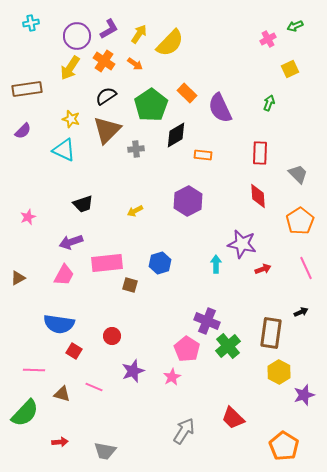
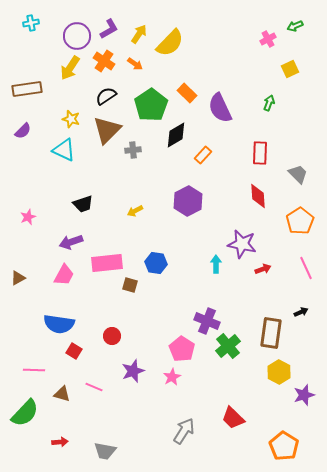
gray cross at (136, 149): moved 3 px left, 1 px down
orange rectangle at (203, 155): rotated 54 degrees counterclockwise
blue hexagon at (160, 263): moved 4 px left; rotated 25 degrees clockwise
pink pentagon at (187, 349): moved 5 px left
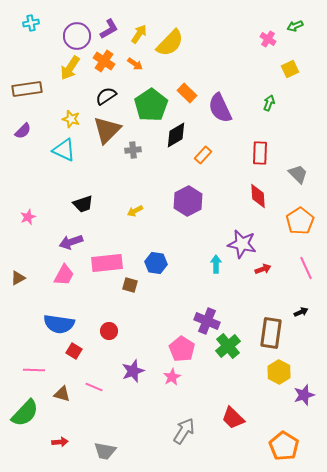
pink cross at (268, 39): rotated 28 degrees counterclockwise
red circle at (112, 336): moved 3 px left, 5 px up
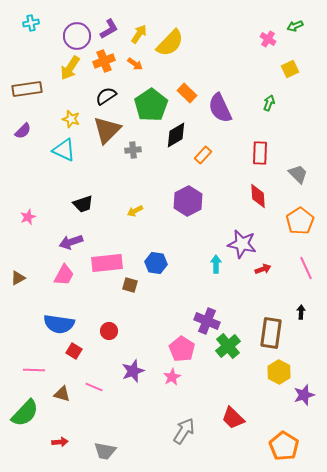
orange cross at (104, 61): rotated 35 degrees clockwise
black arrow at (301, 312): rotated 64 degrees counterclockwise
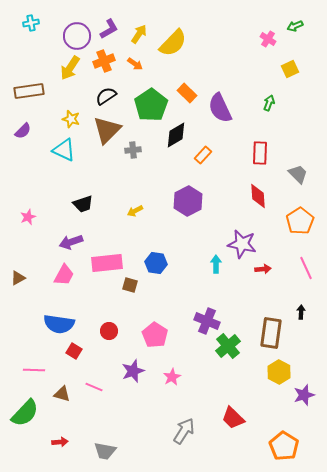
yellow semicircle at (170, 43): moved 3 px right
brown rectangle at (27, 89): moved 2 px right, 2 px down
red arrow at (263, 269): rotated 14 degrees clockwise
pink pentagon at (182, 349): moved 27 px left, 14 px up
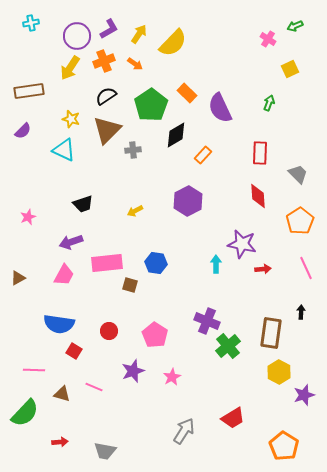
red trapezoid at (233, 418): rotated 75 degrees counterclockwise
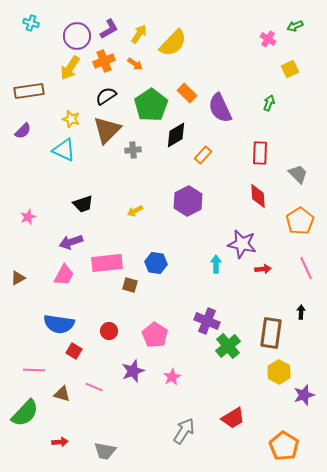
cyan cross at (31, 23): rotated 28 degrees clockwise
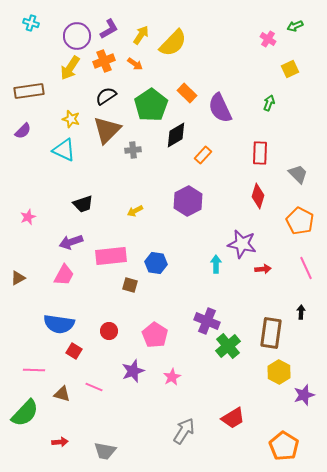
yellow arrow at (139, 34): moved 2 px right, 1 px down
red diamond at (258, 196): rotated 20 degrees clockwise
orange pentagon at (300, 221): rotated 12 degrees counterclockwise
pink rectangle at (107, 263): moved 4 px right, 7 px up
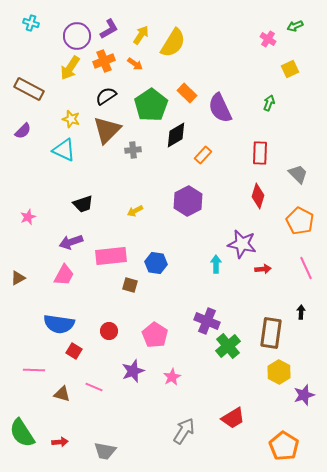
yellow semicircle at (173, 43): rotated 12 degrees counterclockwise
brown rectangle at (29, 91): moved 2 px up; rotated 36 degrees clockwise
green semicircle at (25, 413): moved 3 px left, 20 px down; rotated 104 degrees clockwise
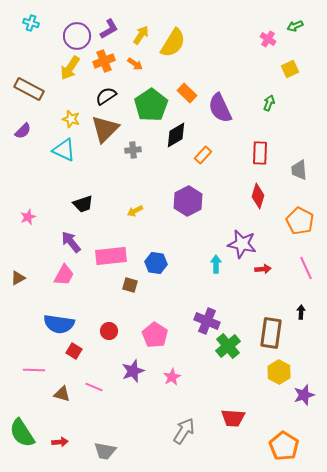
brown triangle at (107, 130): moved 2 px left, 1 px up
gray trapezoid at (298, 174): moved 1 px right, 4 px up; rotated 140 degrees counterclockwise
purple arrow at (71, 242): rotated 70 degrees clockwise
red trapezoid at (233, 418): rotated 35 degrees clockwise
